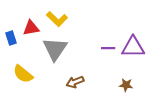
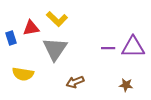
yellow semicircle: rotated 30 degrees counterclockwise
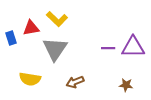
yellow semicircle: moved 7 px right, 5 px down
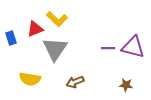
red triangle: moved 4 px right, 1 px down; rotated 12 degrees counterclockwise
purple triangle: rotated 15 degrees clockwise
